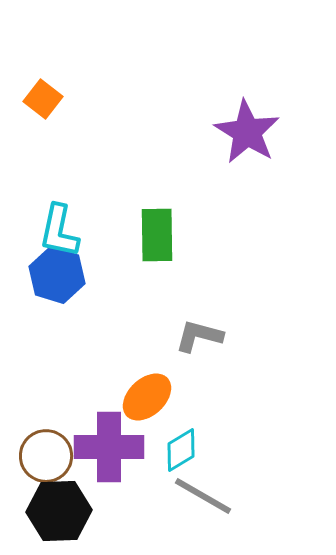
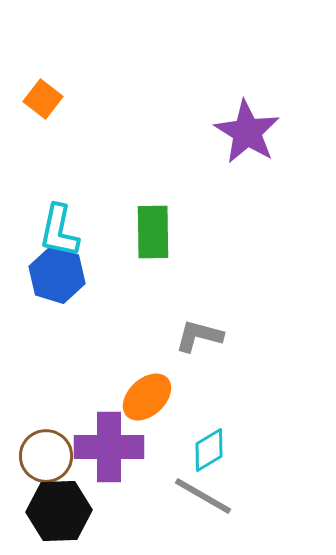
green rectangle: moved 4 px left, 3 px up
cyan diamond: moved 28 px right
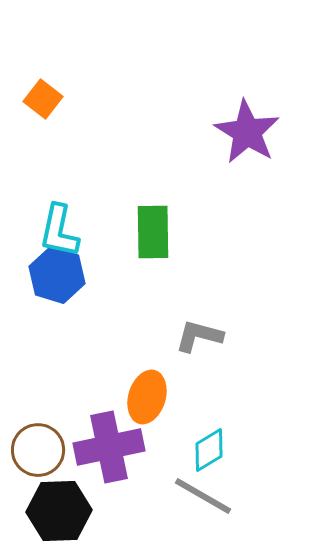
orange ellipse: rotated 30 degrees counterclockwise
purple cross: rotated 12 degrees counterclockwise
brown circle: moved 8 px left, 6 px up
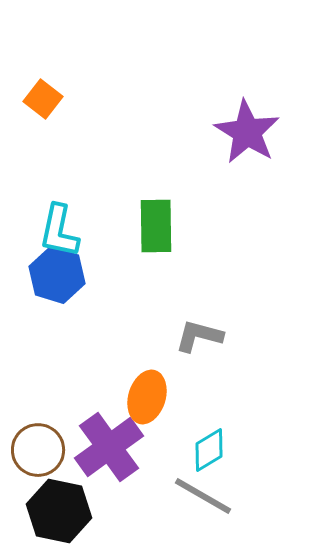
green rectangle: moved 3 px right, 6 px up
purple cross: rotated 24 degrees counterclockwise
black hexagon: rotated 14 degrees clockwise
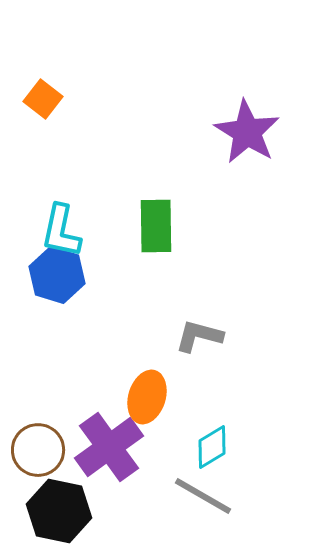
cyan L-shape: moved 2 px right
cyan diamond: moved 3 px right, 3 px up
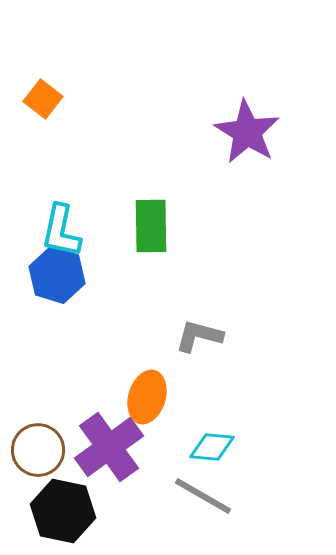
green rectangle: moved 5 px left
cyan diamond: rotated 36 degrees clockwise
black hexagon: moved 4 px right
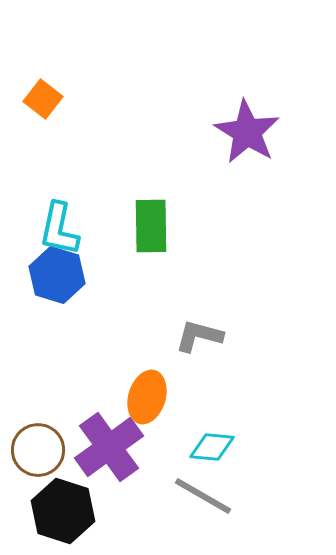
cyan L-shape: moved 2 px left, 2 px up
black hexagon: rotated 6 degrees clockwise
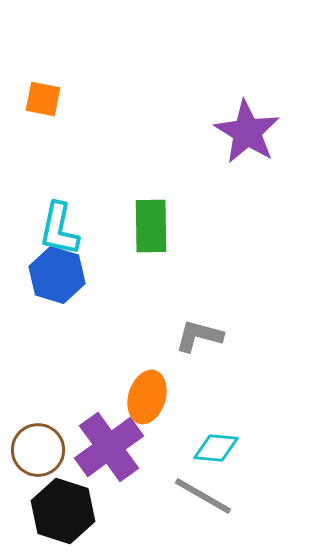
orange square: rotated 27 degrees counterclockwise
cyan diamond: moved 4 px right, 1 px down
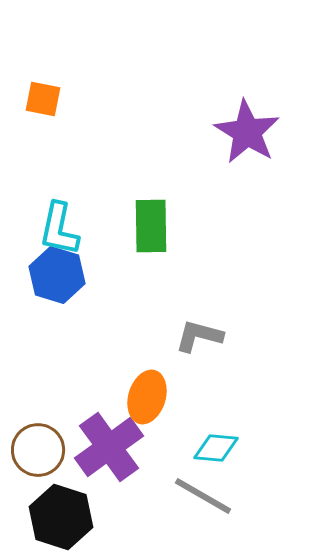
black hexagon: moved 2 px left, 6 px down
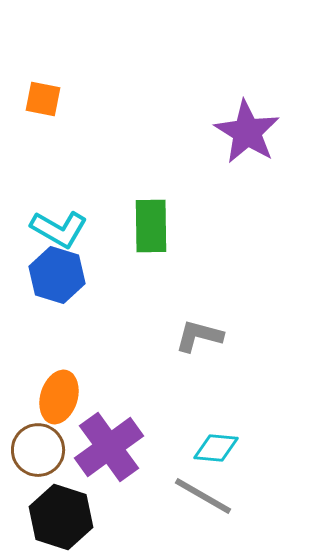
cyan L-shape: rotated 72 degrees counterclockwise
orange ellipse: moved 88 px left
